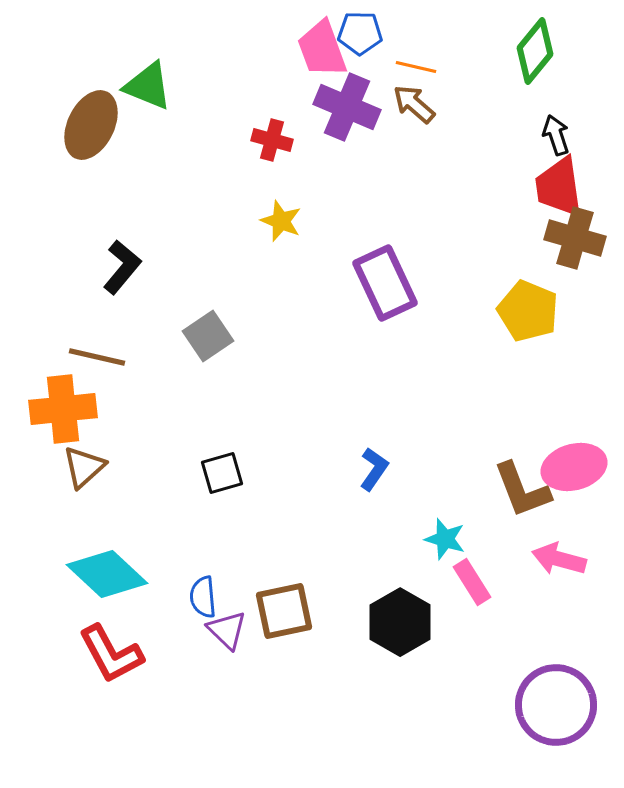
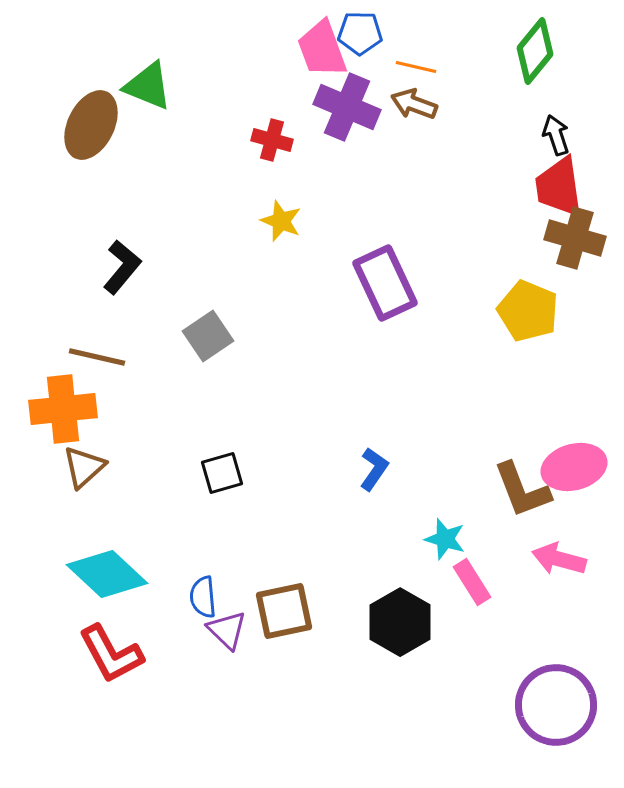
brown arrow: rotated 21 degrees counterclockwise
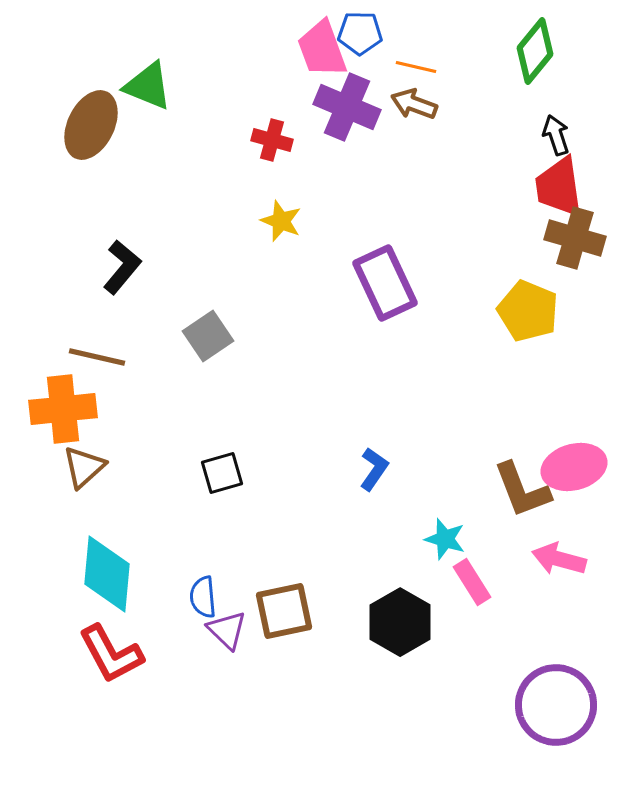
cyan diamond: rotated 52 degrees clockwise
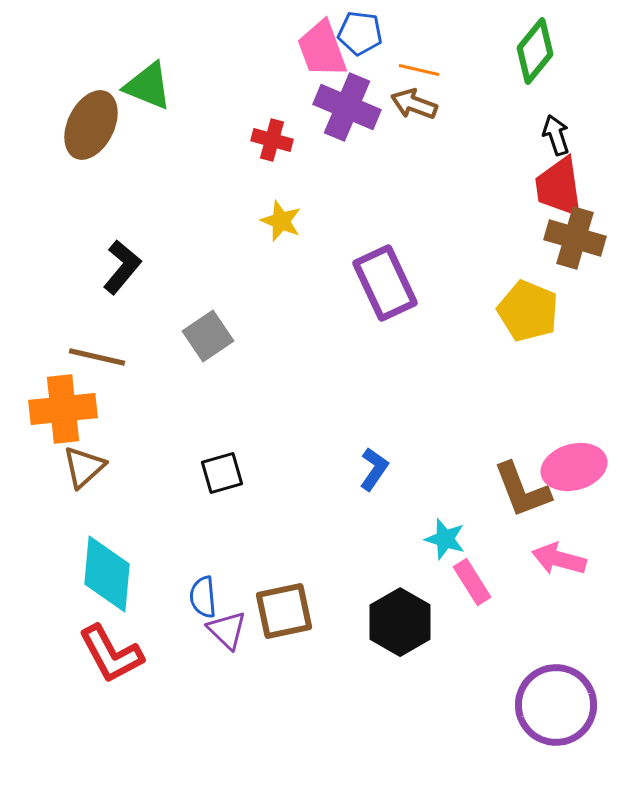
blue pentagon: rotated 6 degrees clockwise
orange line: moved 3 px right, 3 px down
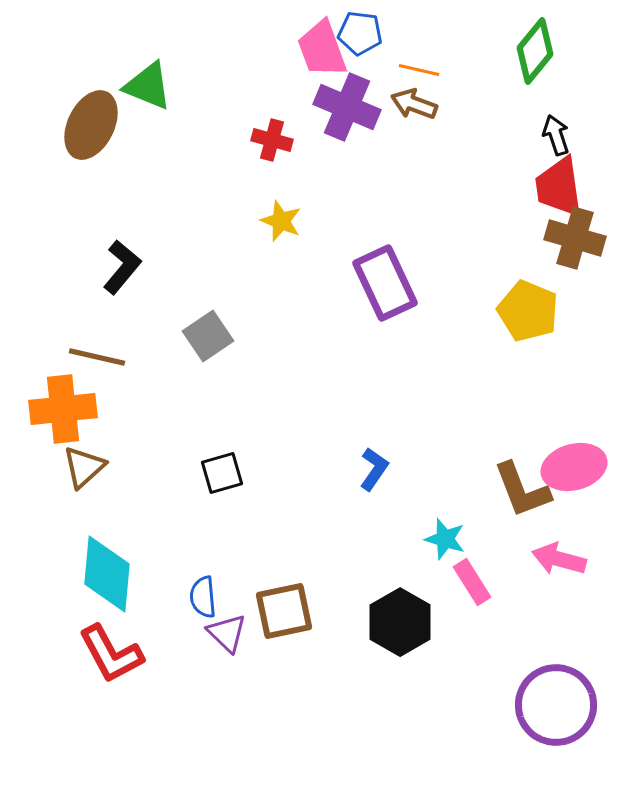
purple triangle: moved 3 px down
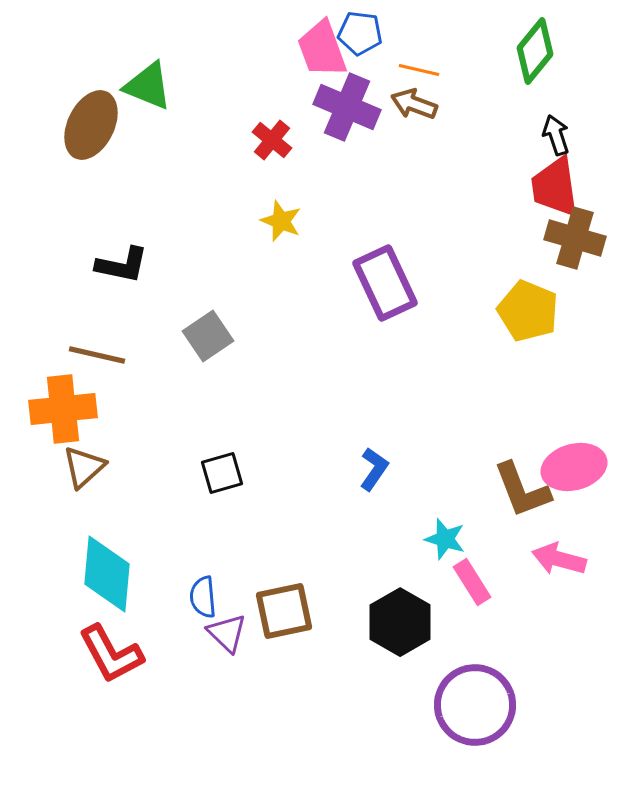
red cross: rotated 24 degrees clockwise
red trapezoid: moved 4 px left
black L-shape: moved 2 px up; rotated 62 degrees clockwise
brown line: moved 2 px up
purple circle: moved 81 px left
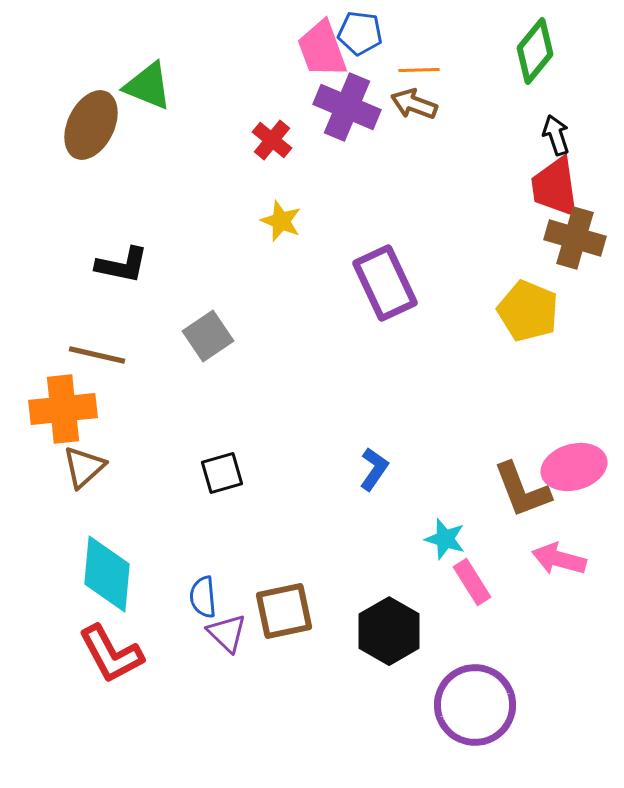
orange line: rotated 15 degrees counterclockwise
black hexagon: moved 11 px left, 9 px down
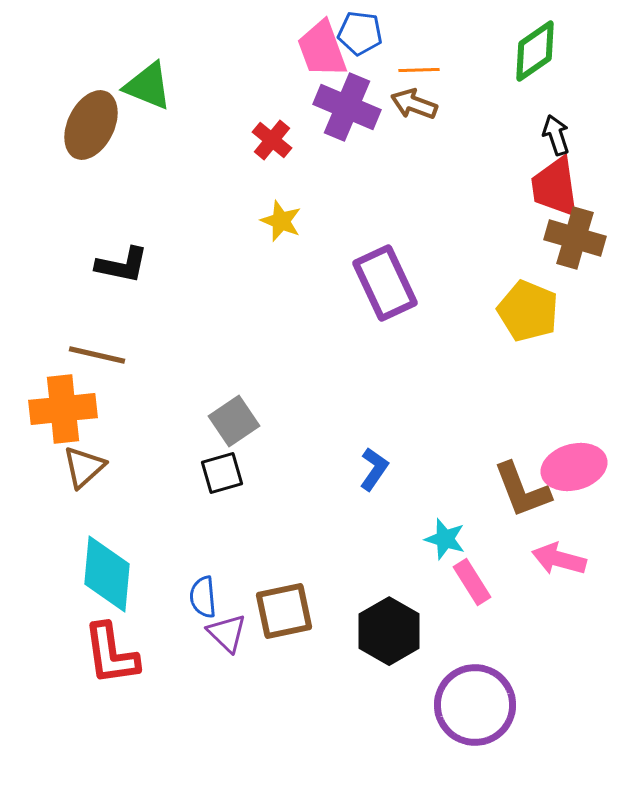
green diamond: rotated 16 degrees clockwise
gray square: moved 26 px right, 85 px down
red L-shape: rotated 20 degrees clockwise
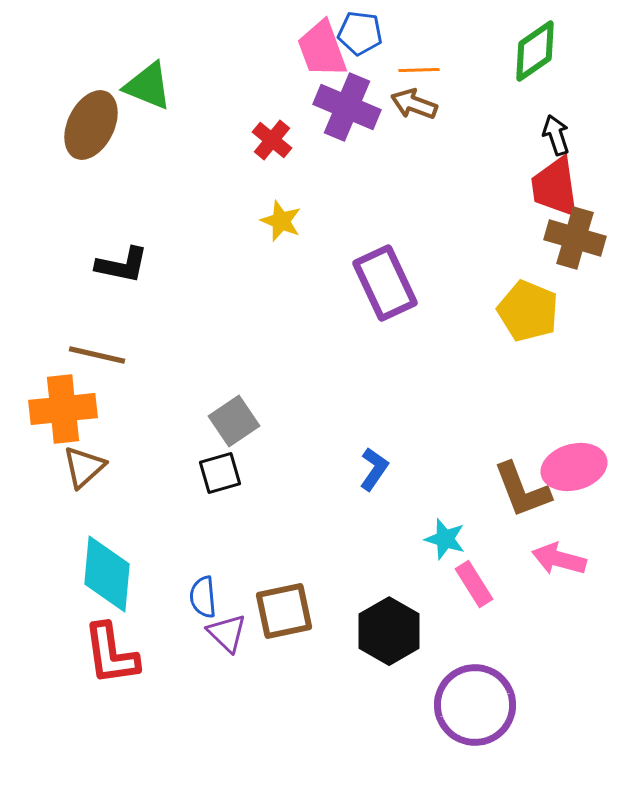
black square: moved 2 px left
pink rectangle: moved 2 px right, 2 px down
